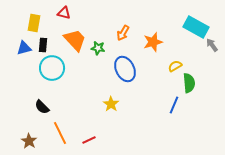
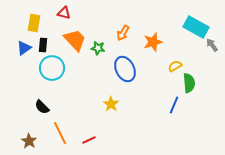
blue triangle: rotated 21 degrees counterclockwise
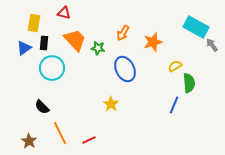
black rectangle: moved 1 px right, 2 px up
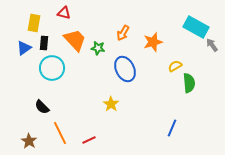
blue line: moved 2 px left, 23 px down
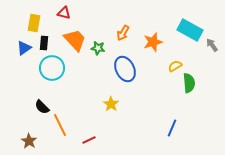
cyan rectangle: moved 6 px left, 3 px down
orange line: moved 8 px up
